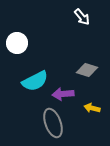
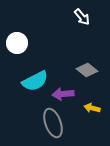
gray diamond: rotated 20 degrees clockwise
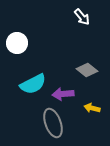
cyan semicircle: moved 2 px left, 3 px down
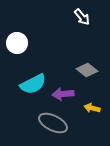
gray ellipse: rotated 44 degrees counterclockwise
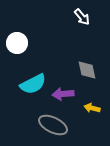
gray diamond: rotated 40 degrees clockwise
gray ellipse: moved 2 px down
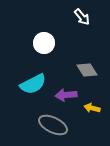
white circle: moved 27 px right
gray diamond: rotated 20 degrees counterclockwise
purple arrow: moved 3 px right, 1 px down
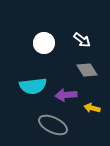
white arrow: moved 23 px down; rotated 12 degrees counterclockwise
cyan semicircle: moved 2 px down; rotated 20 degrees clockwise
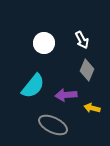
white arrow: rotated 24 degrees clockwise
gray diamond: rotated 55 degrees clockwise
cyan semicircle: rotated 44 degrees counterclockwise
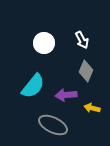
gray diamond: moved 1 px left, 1 px down
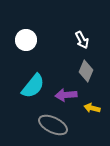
white circle: moved 18 px left, 3 px up
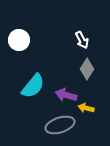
white circle: moved 7 px left
gray diamond: moved 1 px right, 2 px up; rotated 10 degrees clockwise
purple arrow: rotated 20 degrees clockwise
yellow arrow: moved 6 px left
gray ellipse: moved 7 px right; rotated 44 degrees counterclockwise
